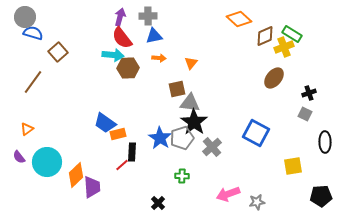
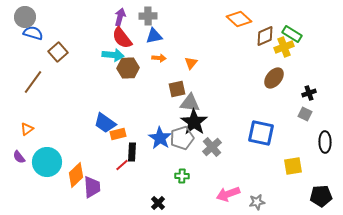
blue square at (256, 133): moved 5 px right; rotated 16 degrees counterclockwise
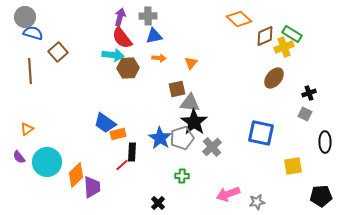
brown line at (33, 82): moved 3 px left, 11 px up; rotated 40 degrees counterclockwise
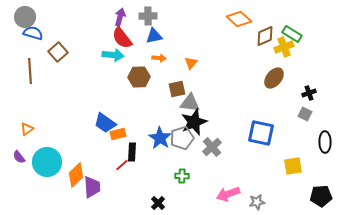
brown hexagon at (128, 68): moved 11 px right, 9 px down
black star at (194, 122): rotated 16 degrees clockwise
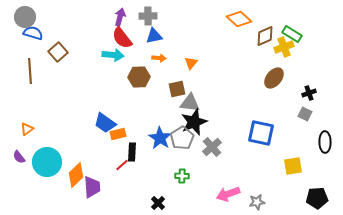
gray pentagon at (182, 138): rotated 15 degrees counterclockwise
black pentagon at (321, 196): moved 4 px left, 2 px down
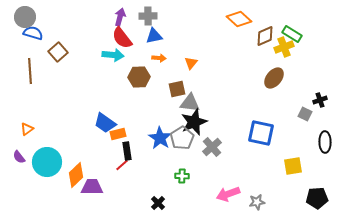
black cross at (309, 93): moved 11 px right, 7 px down
black rectangle at (132, 152): moved 5 px left, 1 px up; rotated 12 degrees counterclockwise
purple trapezoid at (92, 187): rotated 85 degrees counterclockwise
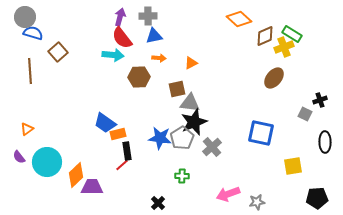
orange triangle at (191, 63): rotated 24 degrees clockwise
blue star at (160, 138): rotated 25 degrees counterclockwise
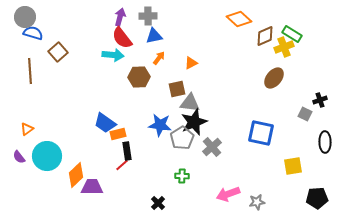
orange arrow at (159, 58): rotated 56 degrees counterclockwise
blue star at (160, 138): moved 13 px up
cyan circle at (47, 162): moved 6 px up
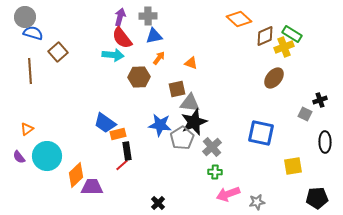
orange triangle at (191, 63): rotated 48 degrees clockwise
green cross at (182, 176): moved 33 px right, 4 px up
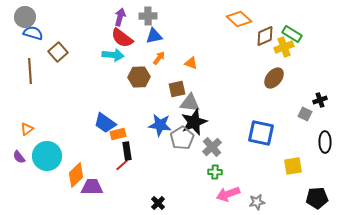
red semicircle at (122, 38): rotated 15 degrees counterclockwise
